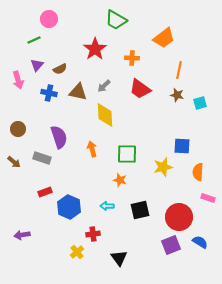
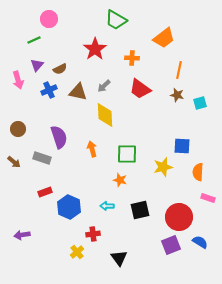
blue cross: moved 3 px up; rotated 35 degrees counterclockwise
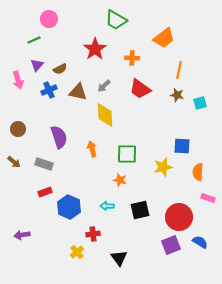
gray rectangle: moved 2 px right, 6 px down
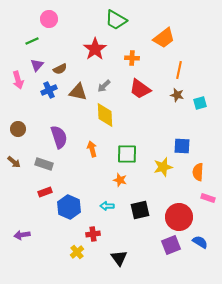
green line: moved 2 px left, 1 px down
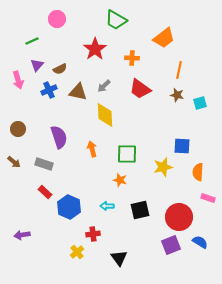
pink circle: moved 8 px right
red rectangle: rotated 64 degrees clockwise
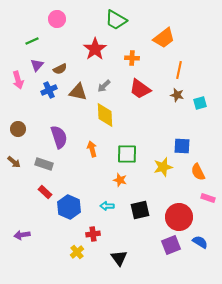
orange semicircle: rotated 30 degrees counterclockwise
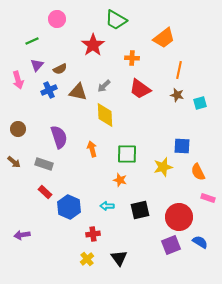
red star: moved 2 px left, 4 px up
yellow cross: moved 10 px right, 7 px down
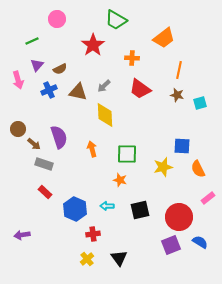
brown arrow: moved 20 px right, 18 px up
orange semicircle: moved 3 px up
pink rectangle: rotated 56 degrees counterclockwise
blue hexagon: moved 6 px right, 2 px down
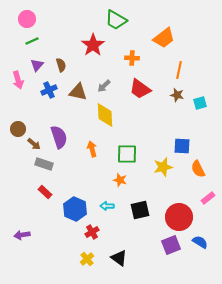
pink circle: moved 30 px left
brown semicircle: moved 1 px right, 4 px up; rotated 80 degrees counterclockwise
red cross: moved 1 px left, 2 px up; rotated 24 degrees counterclockwise
black triangle: rotated 18 degrees counterclockwise
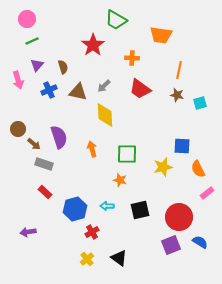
orange trapezoid: moved 3 px left, 3 px up; rotated 45 degrees clockwise
brown semicircle: moved 2 px right, 2 px down
pink rectangle: moved 1 px left, 5 px up
blue hexagon: rotated 20 degrees clockwise
purple arrow: moved 6 px right, 3 px up
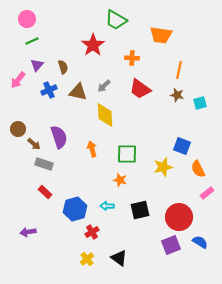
pink arrow: rotated 54 degrees clockwise
blue square: rotated 18 degrees clockwise
